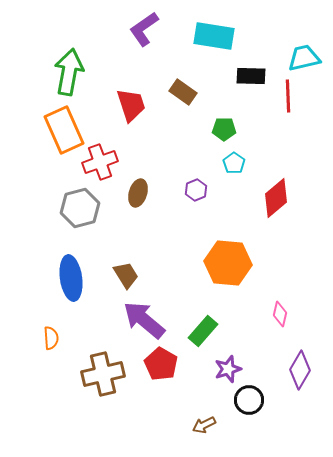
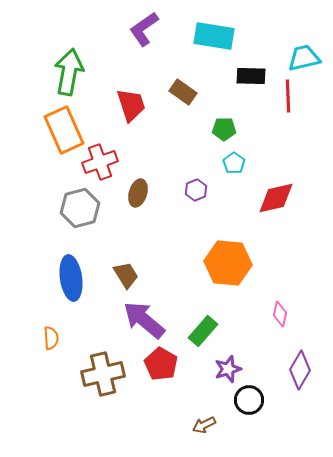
red diamond: rotated 27 degrees clockwise
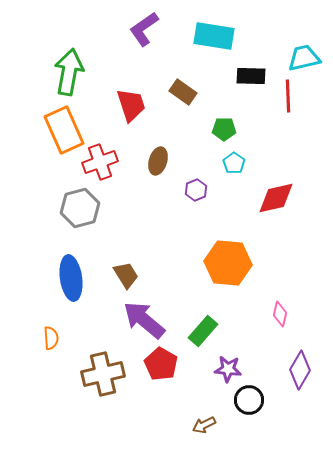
brown ellipse: moved 20 px right, 32 px up
purple star: rotated 24 degrees clockwise
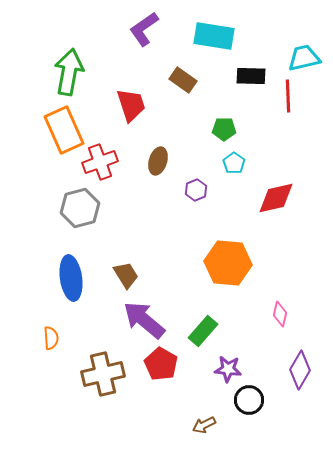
brown rectangle: moved 12 px up
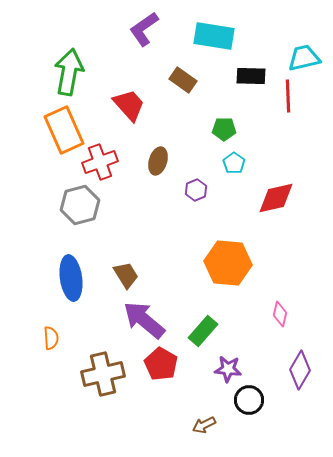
red trapezoid: moved 2 px left; rotated 24 degrees counterclockwise
gray hexagon: moved 3 px up
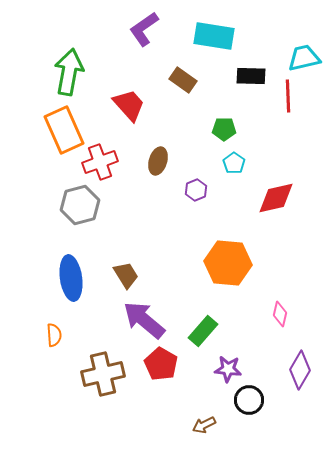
orange semicircle: moved 3 px right, 3 px up
